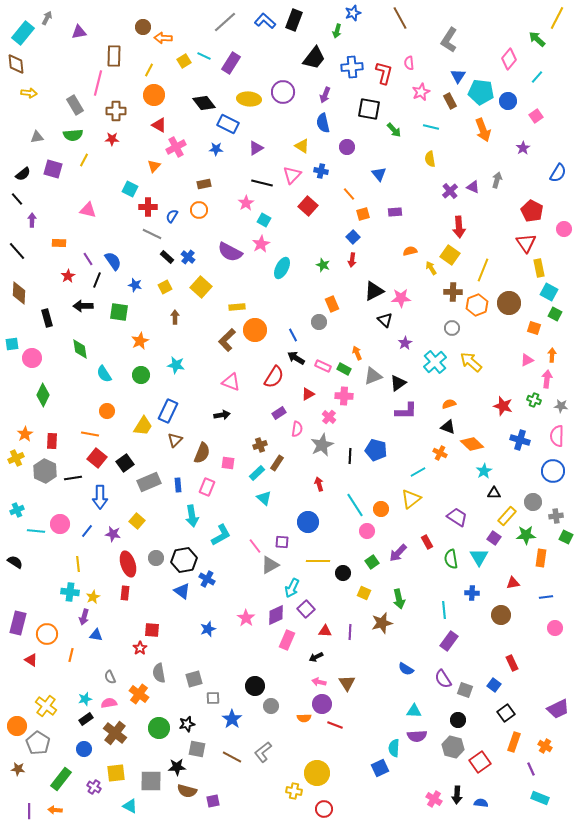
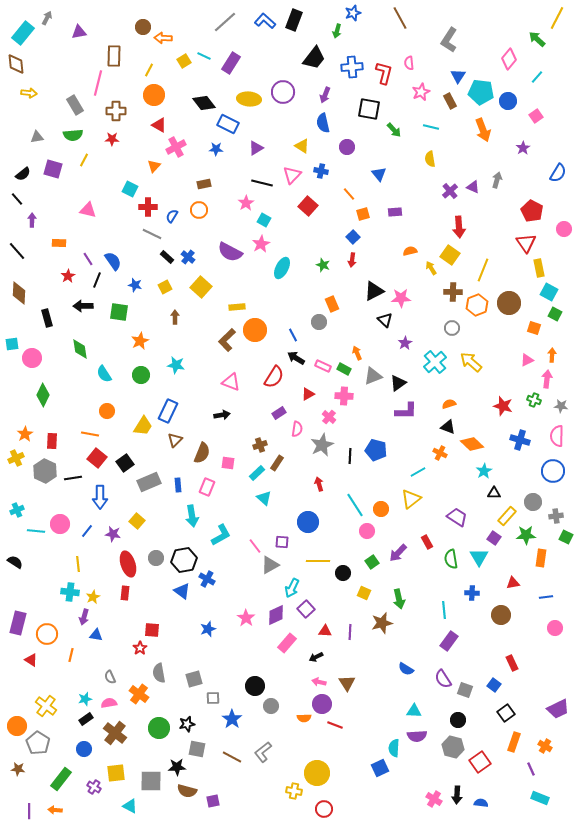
pink rectangle at (287, 640): moved 3 px down; rotated 18 degrees clockwise
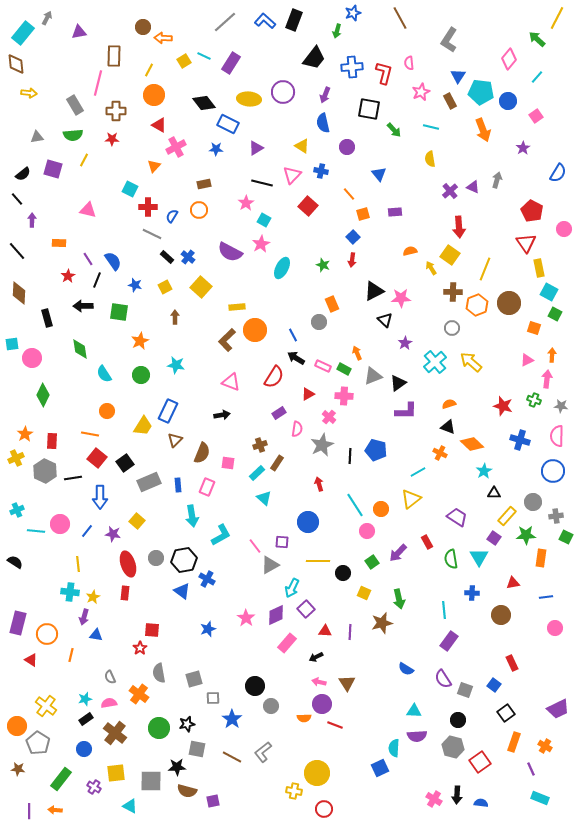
yellow line at (483, 270): moved 2 px right, 1 px up
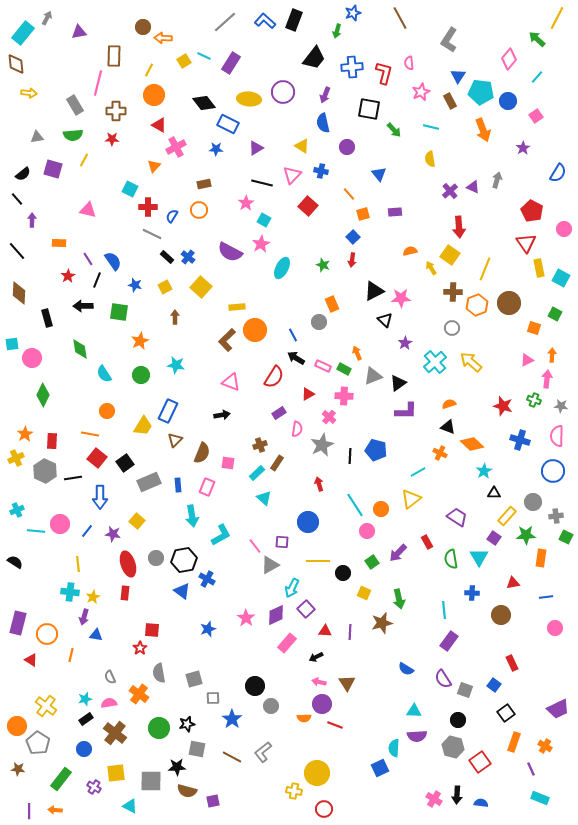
cyan square at (549, 292): moved 12 px right, 14 px up
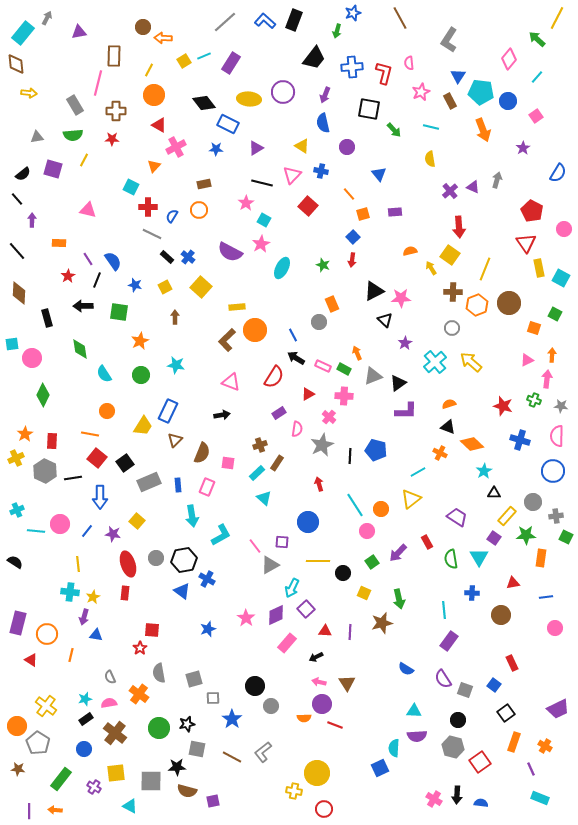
cyan line at (204, 56): rotated 48 degrees counterclockwise
cyan square at (130, 189): moved 1 px right, 2 px up
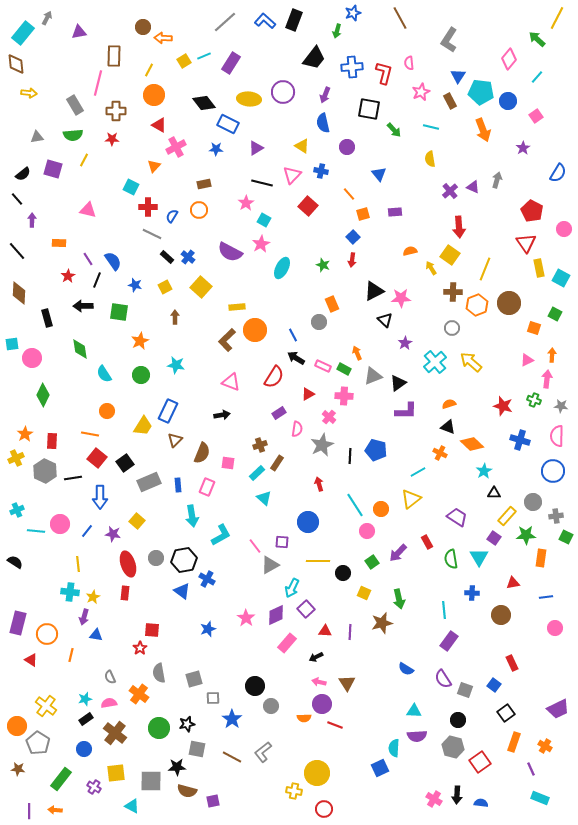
cyan triangle at (130, 806): moved 2 px right
